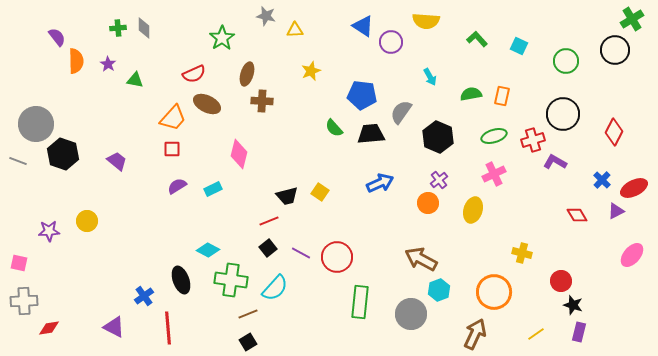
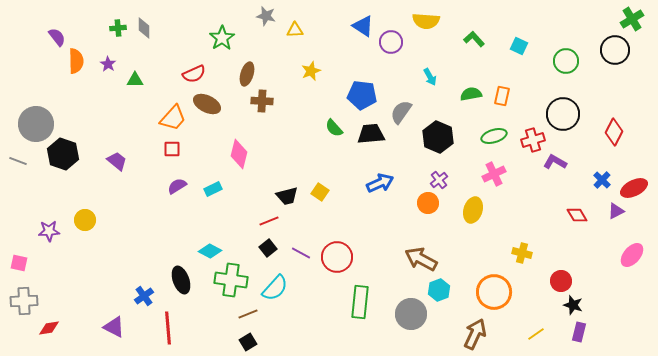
green L-shape at (477, 39): moved 3 px left
green triangle at (135, 80): rotated 12 degrees counterclockwise
yellow circle at (87, 221): moved 2 px left, 1 px up
cyan diamond at (208, 250): moved 2 px right, 1 px down
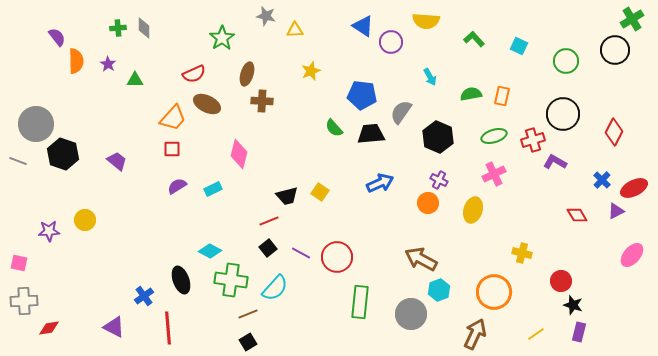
purple cross at (439, 180): rotated 24 degrees counterclockwise
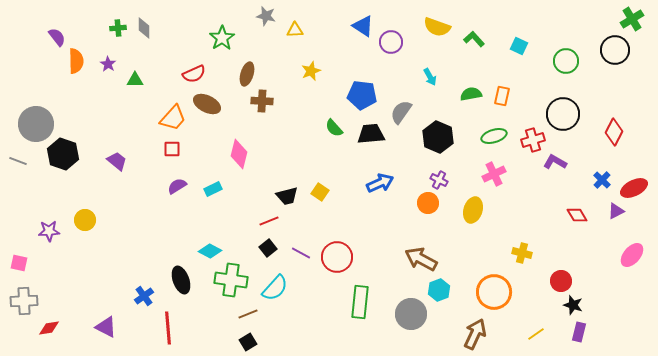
yellow semicircle at (426, 21): moved 11 px right, 6 px down; rotated 16 degrees clockwise
purple triangle at (114, 327): moved 8 px left
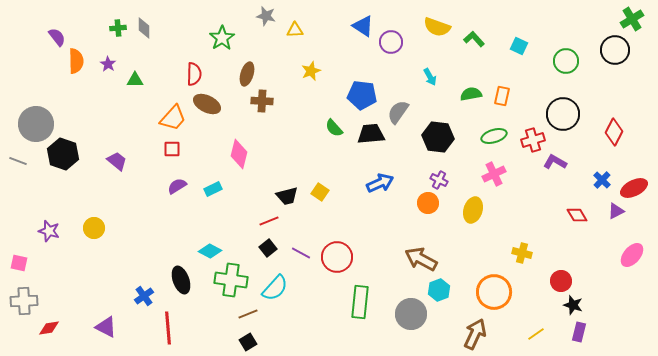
red semicircle at (194, 74): rotated 65 degrees counterclockwise
gray semicircle at (401, 112): moved 3 px left
black hexagon at (438, 137): rotated 16 degrees counterclockwise
yellow circle at (85, 220): moved 9 px right, 8 px down
purple star at (49, 231): rotated 20 degrees clockwise
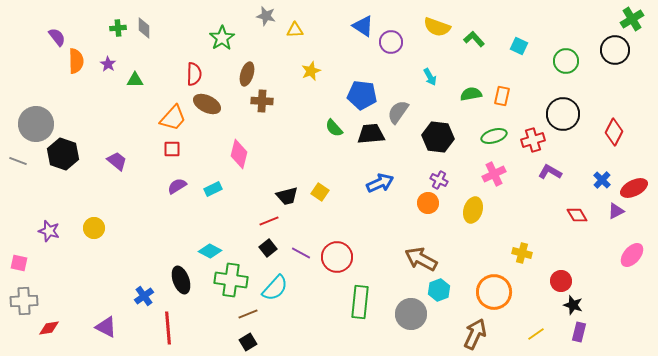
purple L-shape at (555, 162): moved 5 px left, 10 px down
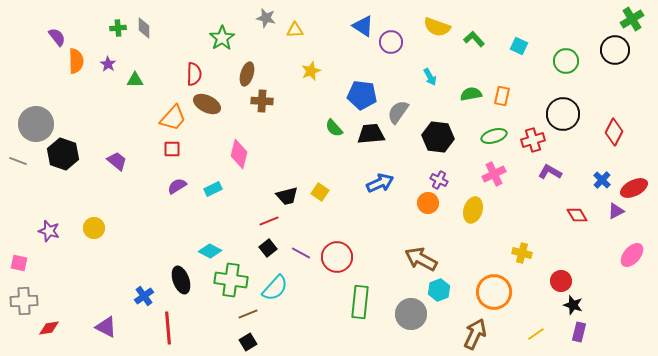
gray star at (266, 16): moved 2 px down
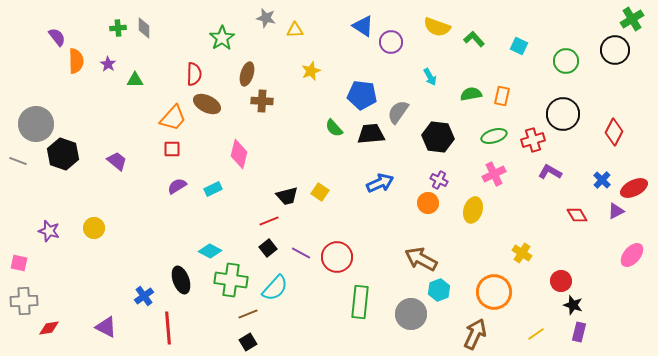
yellow cross at (522, 253): rotated 18 degrees clockwise
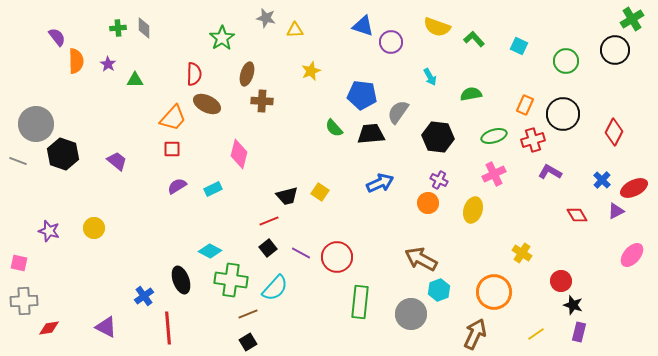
blue triangle at (363, 26): rotated 15 degrees counterclockwise
orange rectangle at (502, 96): moved 23 px right, 9 px down; rotated 12 degrees clockwise
